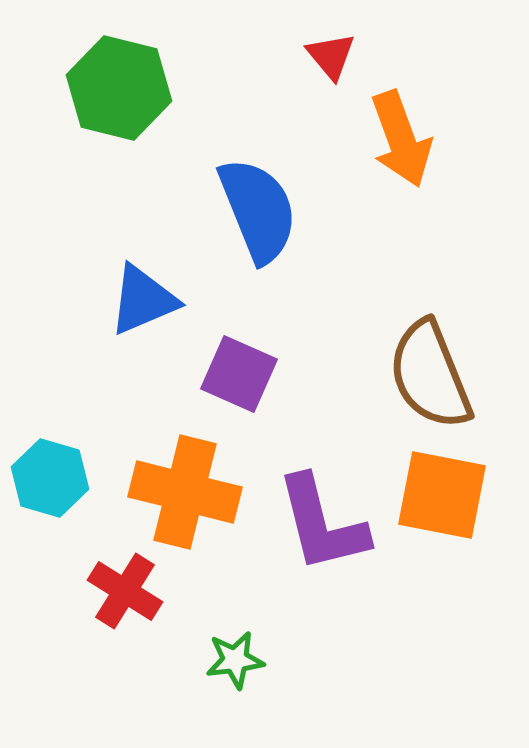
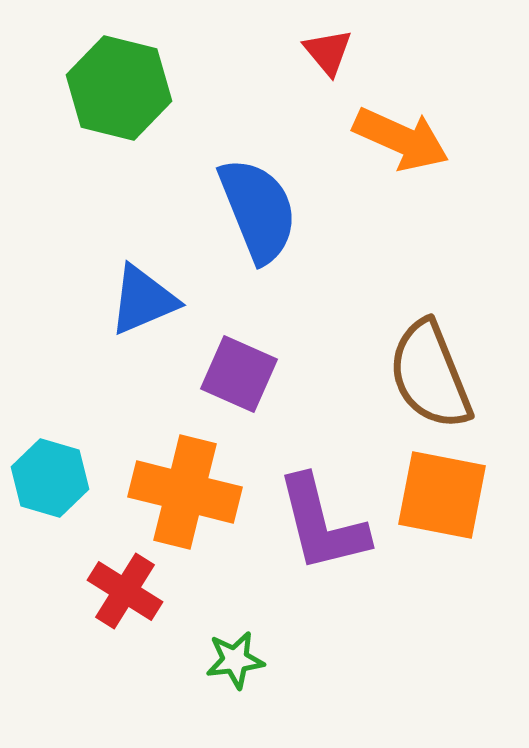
red triangle: moved 3 px left, 4 px up
orange arrow: rotated 46 degrees counterclockwise
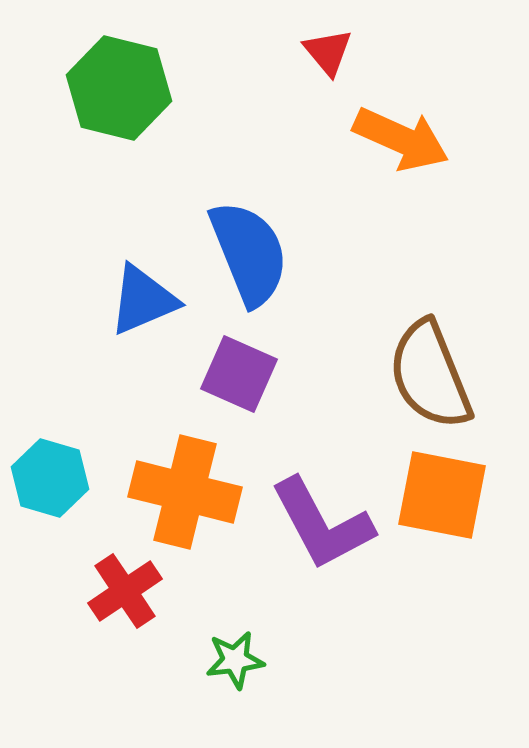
blue semicircle: moved 9 px left, 43 px down
purple L-shape: rotated 14 degrees counterclockwise
red cross: rotated 24 degrees clockwise
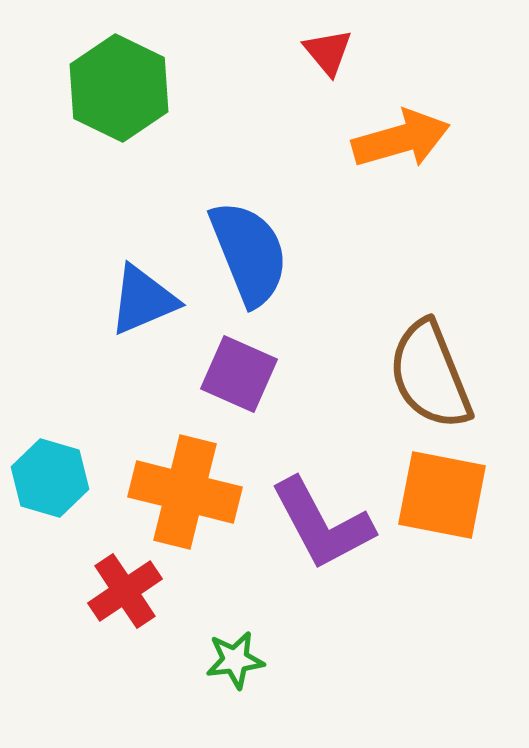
green hexagon: rotated 12 degrees clockwise
orange arrow: rotated 40 degrees counterclockwise
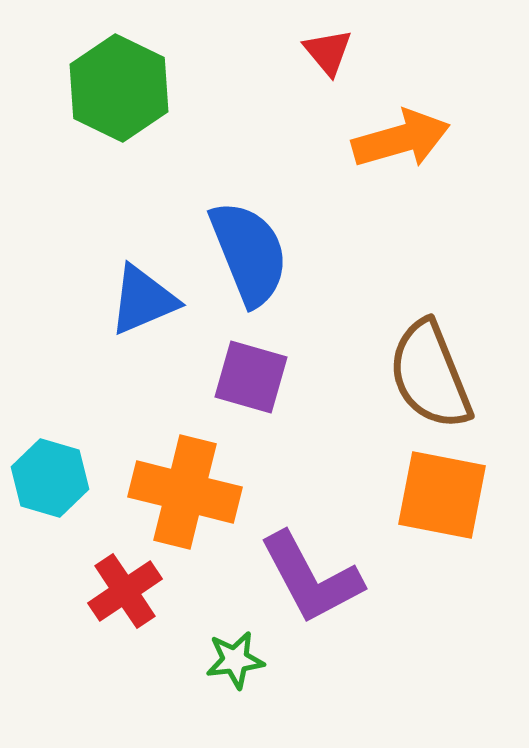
purple square: moved 12 px right, 3 px down; rotated 8 degrees counterclockwise
purple L-shape: moved 11 px left, 54 px down
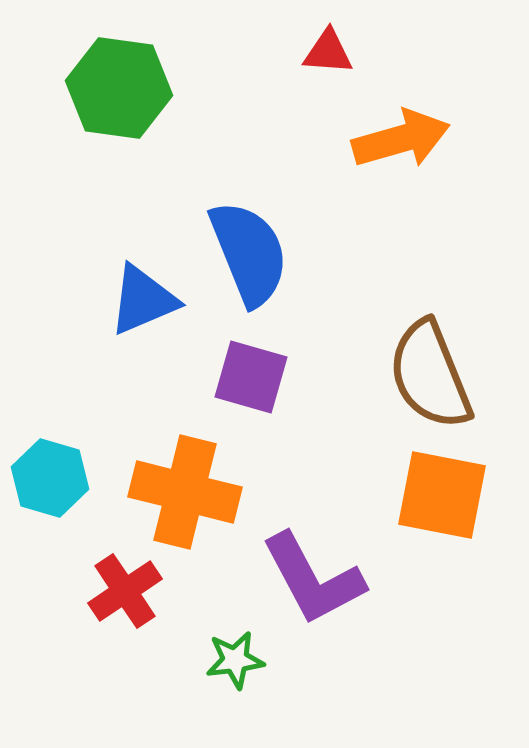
red triangle: rotated 46 degrees counterclockwise
green hexagon: rotated 18 degrees counterclockwise
purple L-shape: moved 2 px right, 1 px down
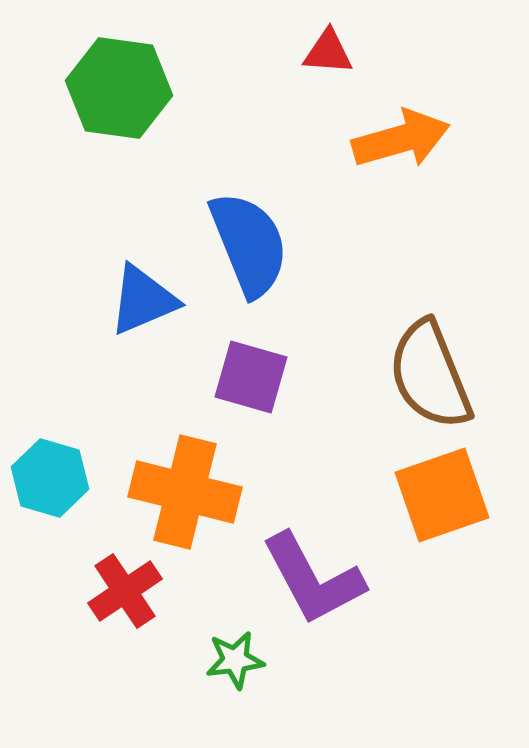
blue semicircle: moved 9 px up
orange square: rotated 30 degrees counterclockwise
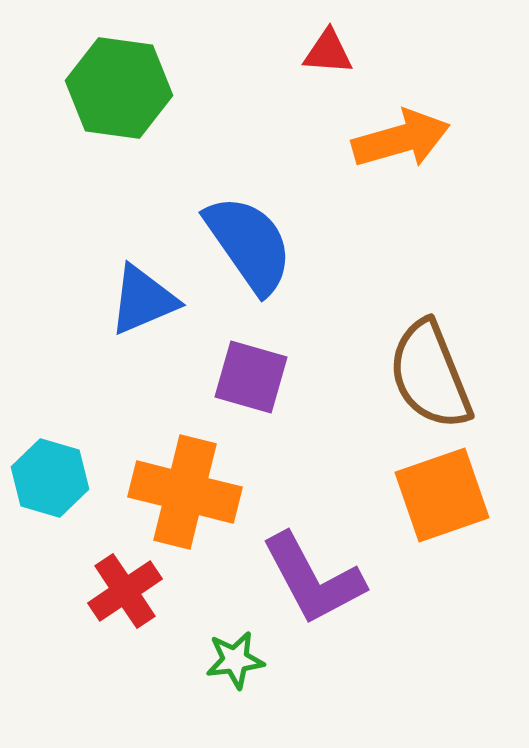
blue semicircle: rotated 13 degrees counterclockwise
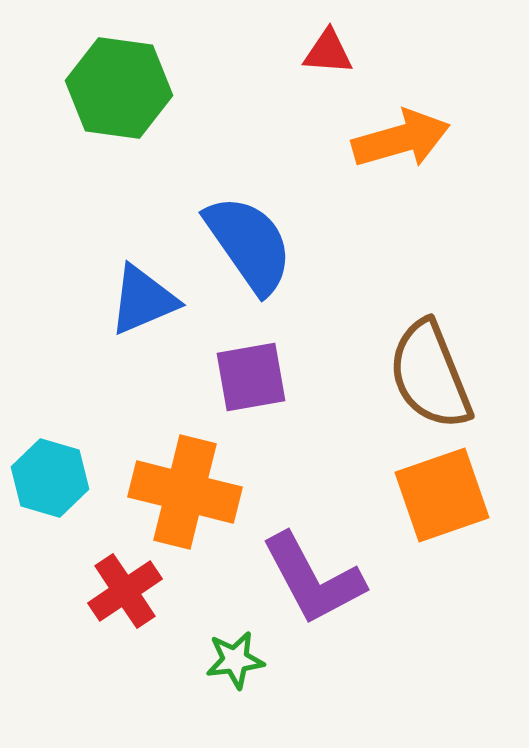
purple square: rotated 26 degrees counterclockwise
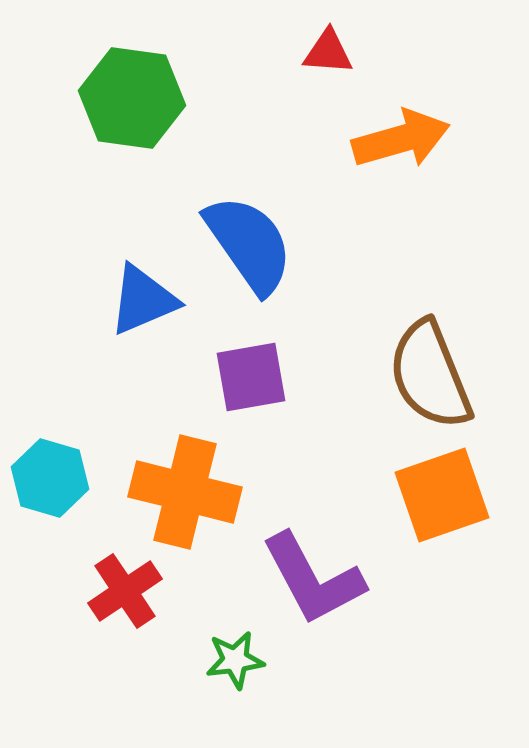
green hexagon: moved 13 px right, 10 px down
